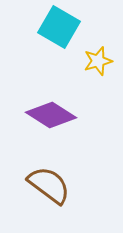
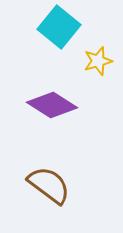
cyan square: rotated 9 degrees clockwise
purple diamond: moved 1 px right, 10 px up
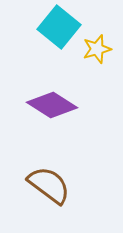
yellow star: moved 1 px left, 12 px up
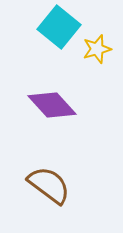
purple diamond: rotated 15 degrees clockwise
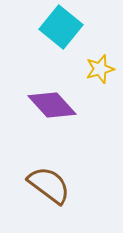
cyan square: moved 2 px right
yellow star: moved 3 px right, 20 px down
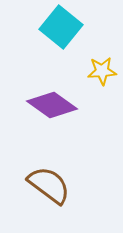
yellow star: moved 2 px right, 2 px down; rotated 12 degrees clockwise
purple diamond: rotated 12 degrees counterclockwise
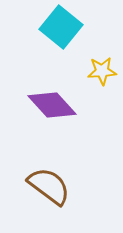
purple diamond: rotated 12 degrees clockwise
brown semicircle: moved 1 px down
